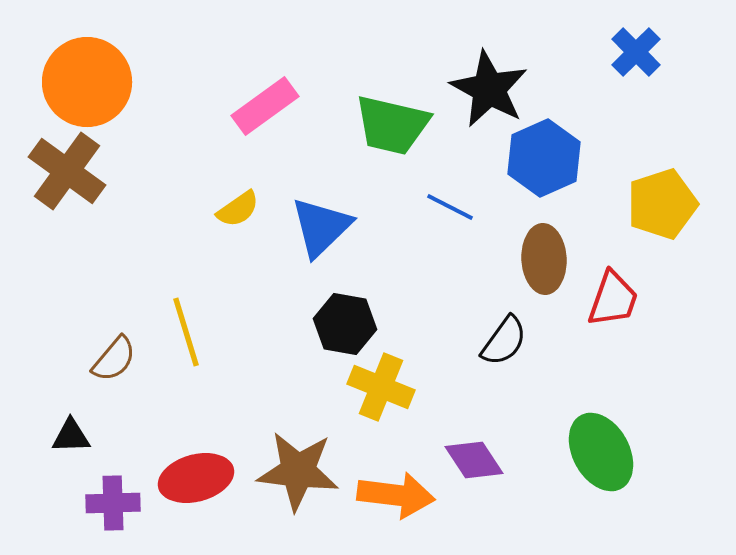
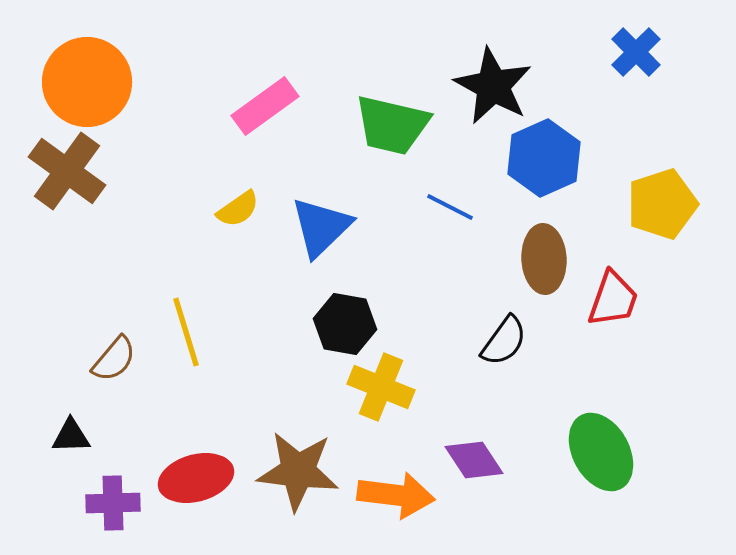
black star: moved 4 px right, 3 px up
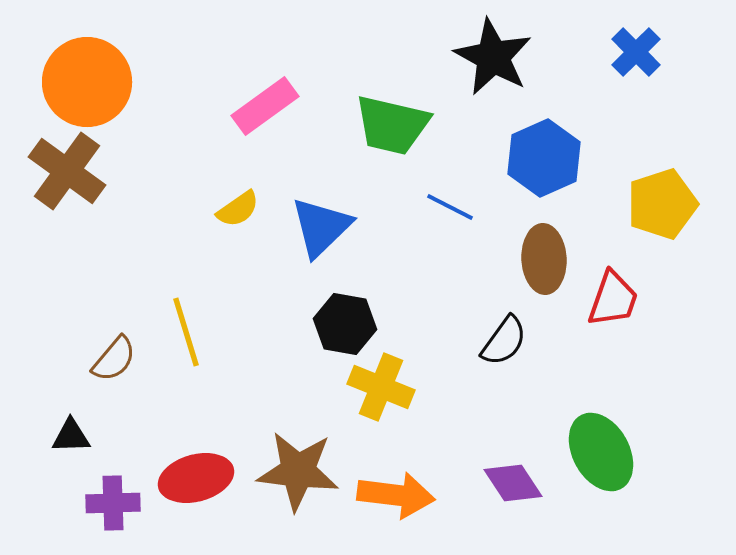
black star: moved 29 px up
purple diamond: moved 39 px right, 23 px down
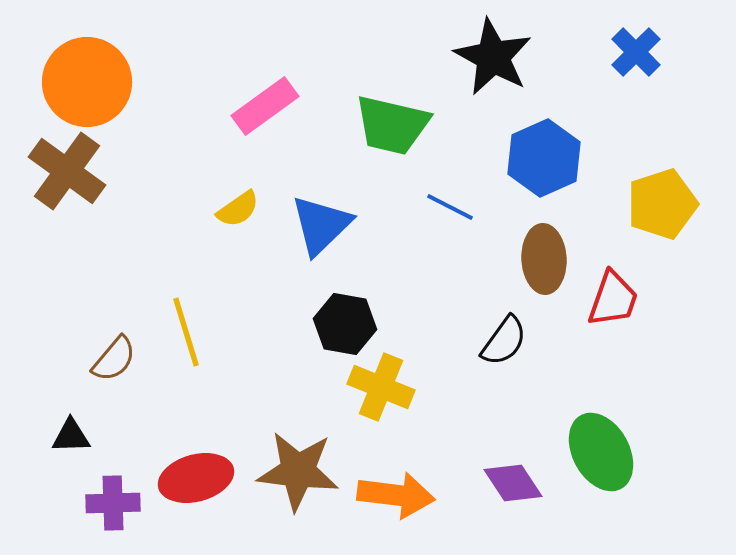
blue triangle: moved 2 px up
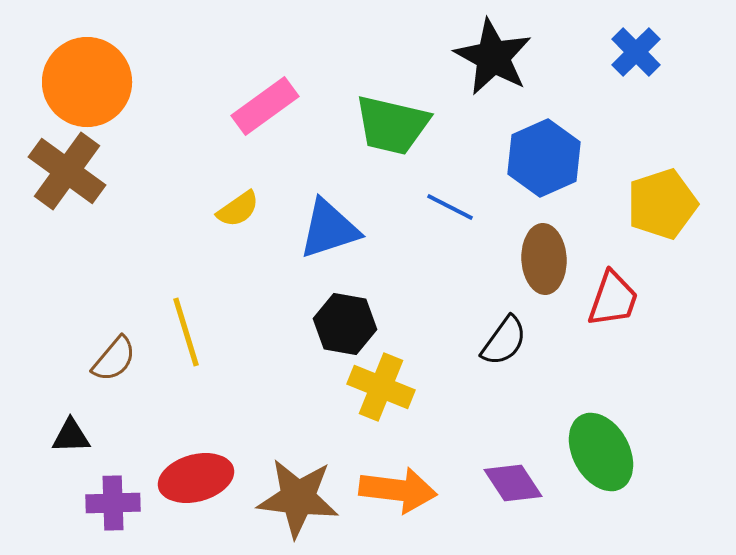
blue triangle: moved 8 px right, 4 px down; rotated 26 degrees clockwise
brown star: moved 27 px down
orange arrow: moved 2 px right, 5 px up
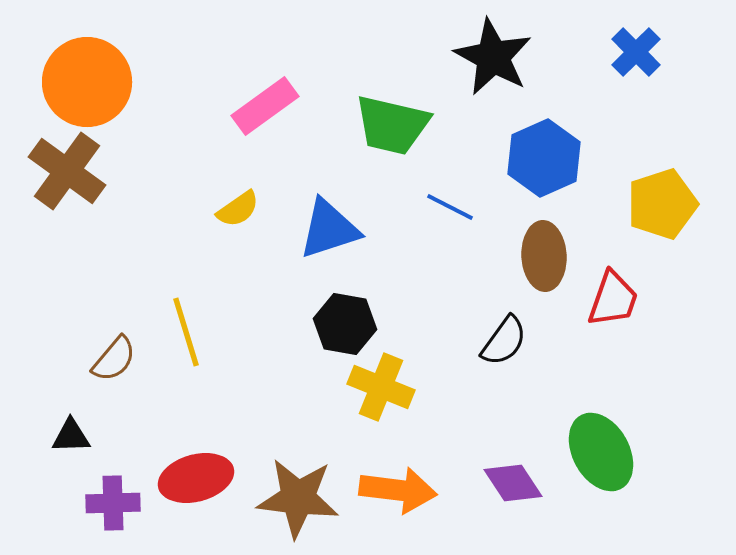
brown ellipse: moved 3 px up
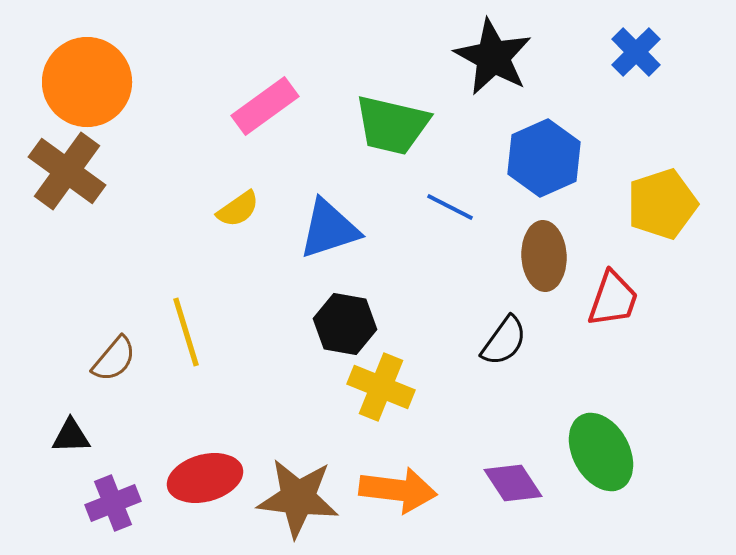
red ellipse: moved 9 px right
purple cross: rotated 20 degrees counterclockwise
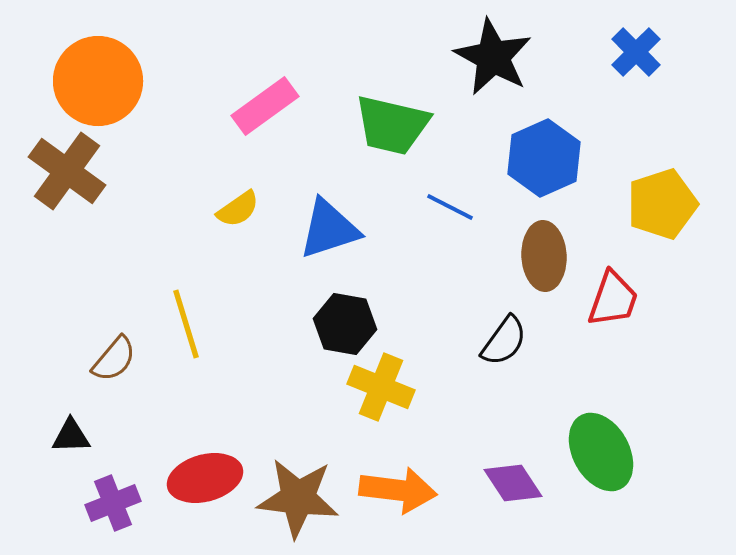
orange circle: moved 11 px right, 1 px up
yellow line: moved 8 px up
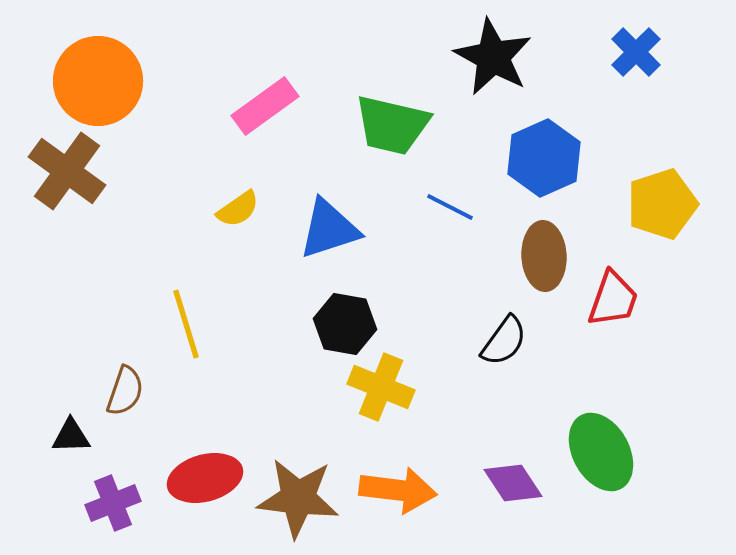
brown semicircle: moved 11 px right, 32 px down; rotated 21 degrees counterclockwise
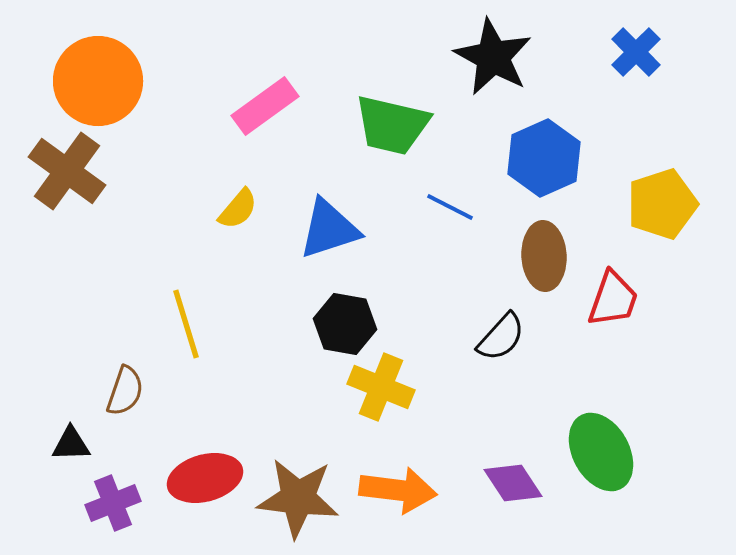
yellow semicircle: rotated 15 degrees counterclockwise
black semicircle: moved 3 px left, 4 px up; rotated 6 degrees clockwise
black triangle: moved 8 px down
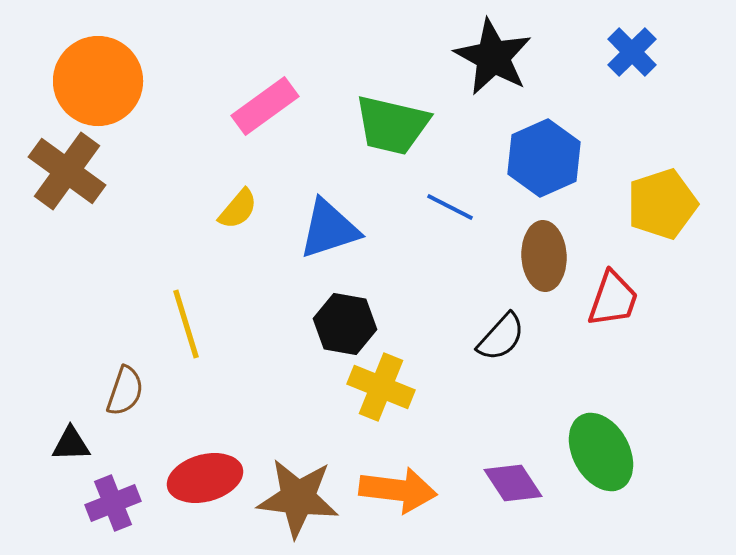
blue cross: moved 4 px left
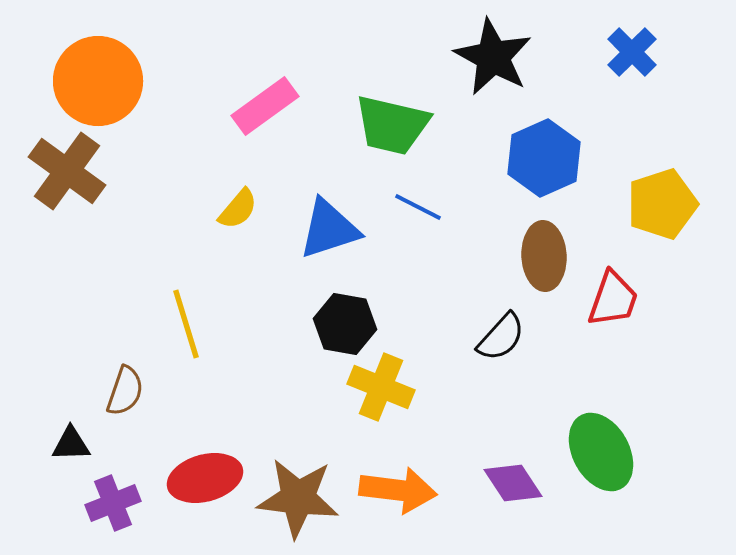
blue line: moved 32 px left
